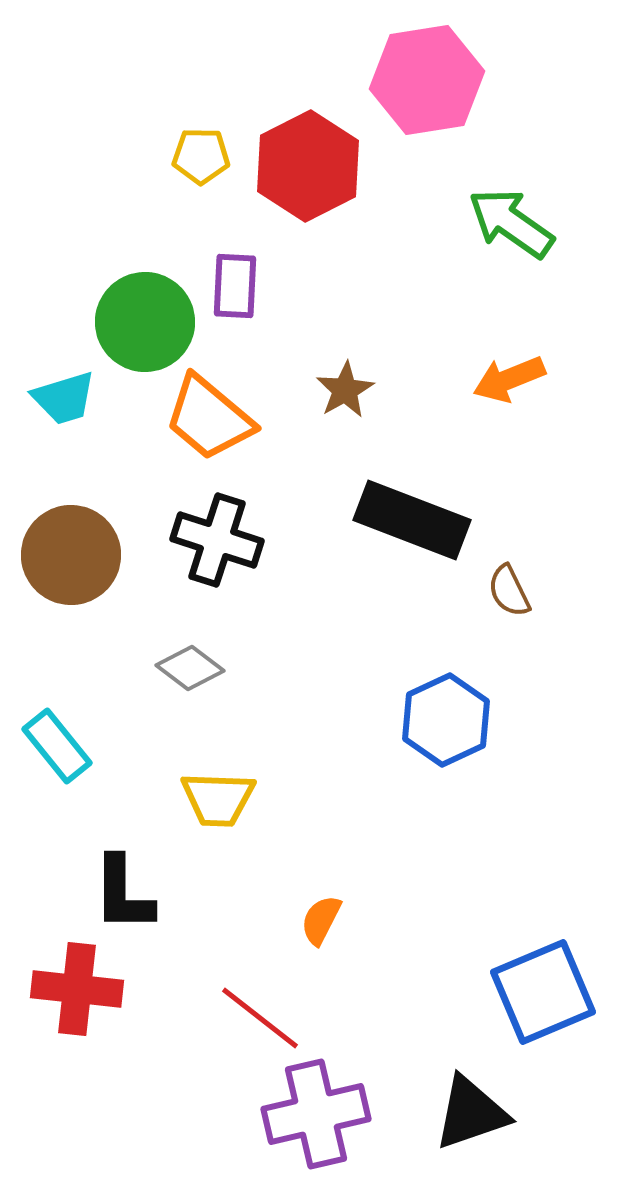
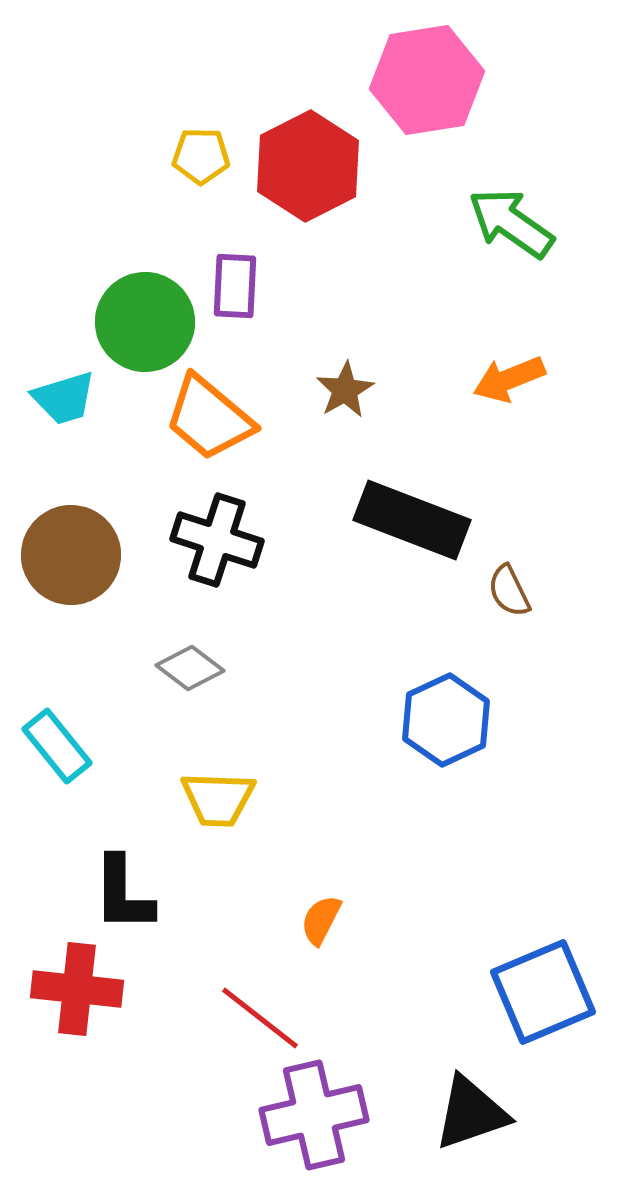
purple cross: moved 2 px left, 1 px down
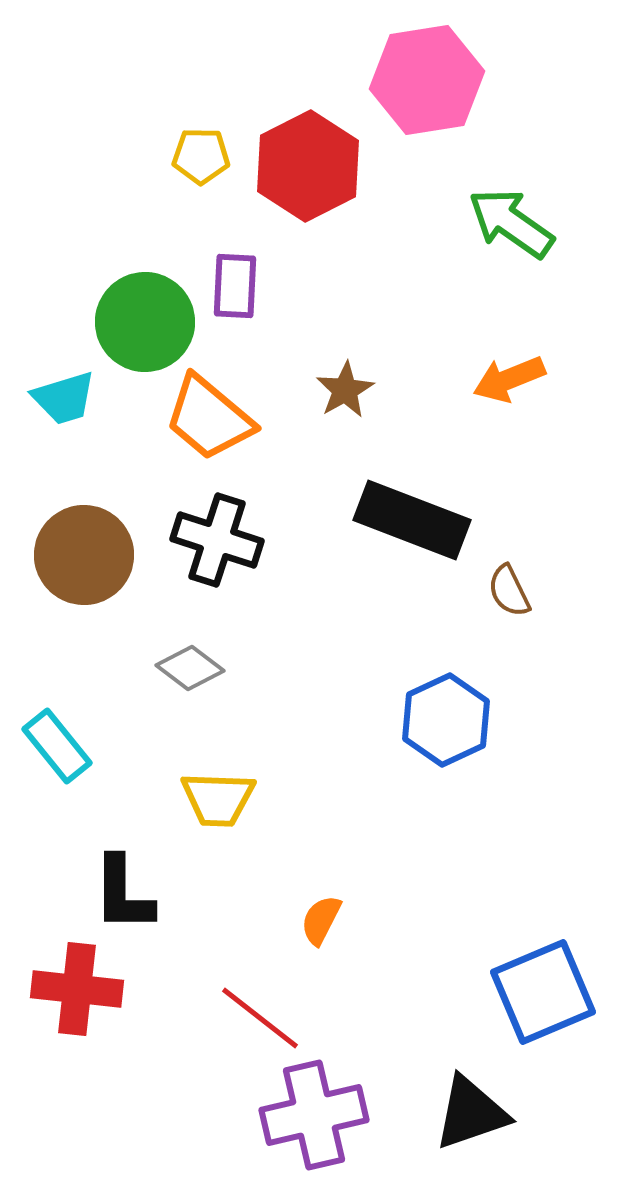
brown circle: moved 13 px right
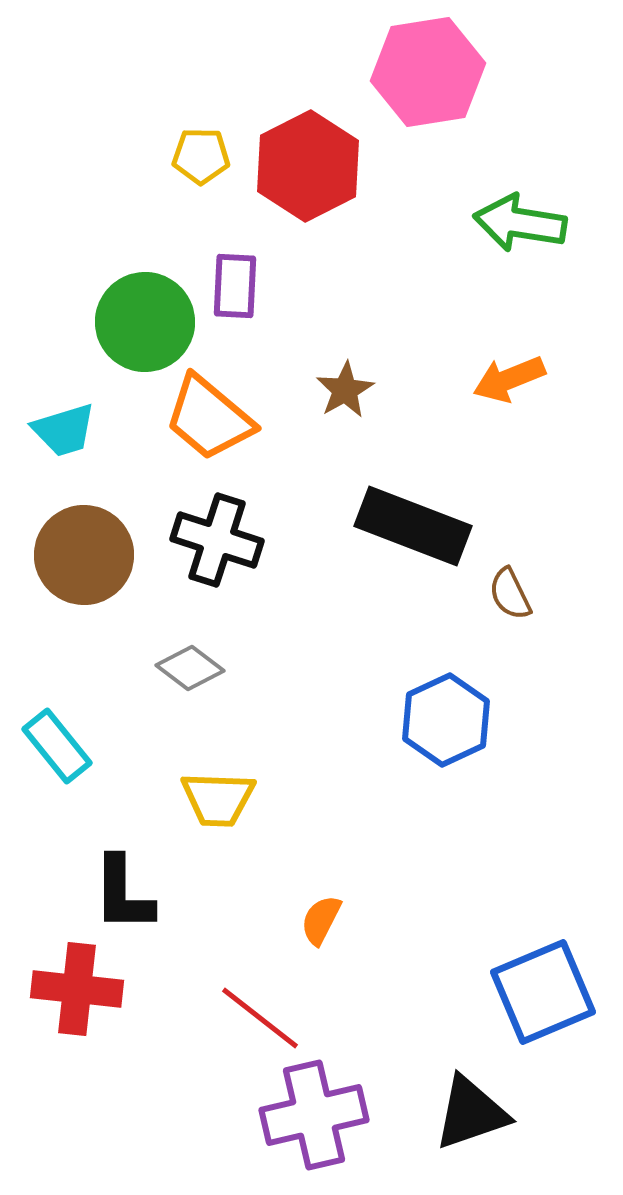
pink hexagon: moved 1 px right, 8 px up
green arrow: moved 9 px right; rotated 26 degrees counterclockwise
cyan trapezoid: moved 32 px down
black rectangle: moved 1 px right, 6 px down
brown semicircle: moved 1 px right, 3 px down
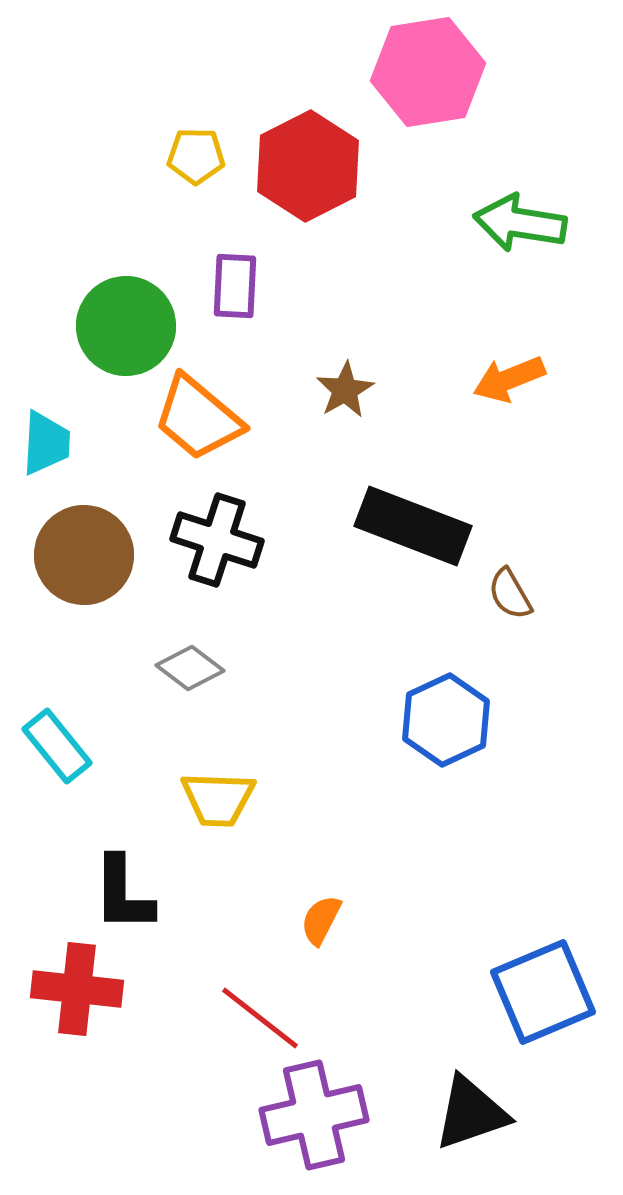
yellow pentagon: moved 5 px left
green circle: moved 19 px left, 4 px down
orange trapezoid: moved 11 px left
cyan trapezoid: moved 18 px left, 13 px down; rotated 70 degrees counterclockwise
brown semicircle: rotated 4 degrees counterclockwise
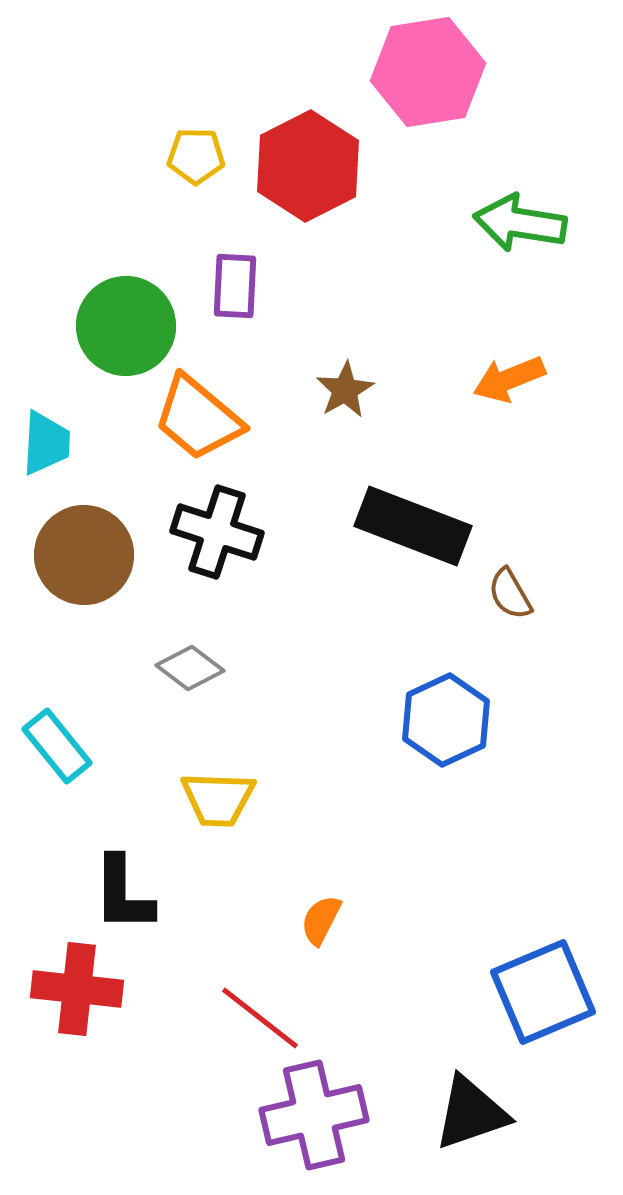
black cross: moved 8 px up
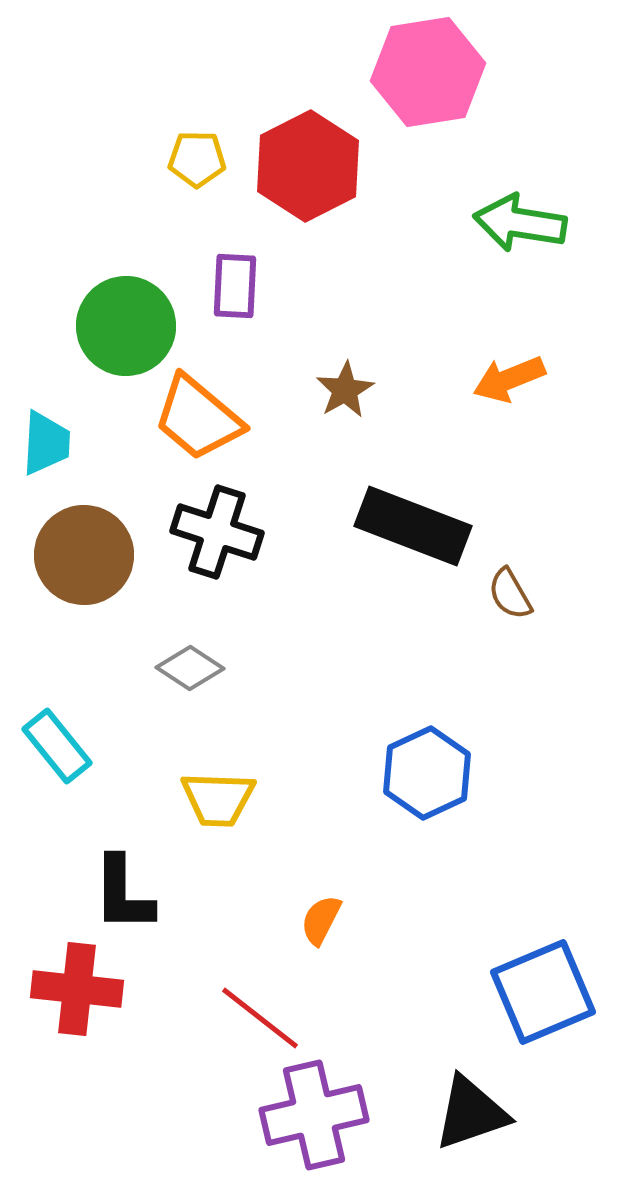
yellow pentagon: moved 1 px right, 3 px down
gray diamond: rotated 4 degrees counterclockwise
blue hexagon: moved 19 px left, 53 px down
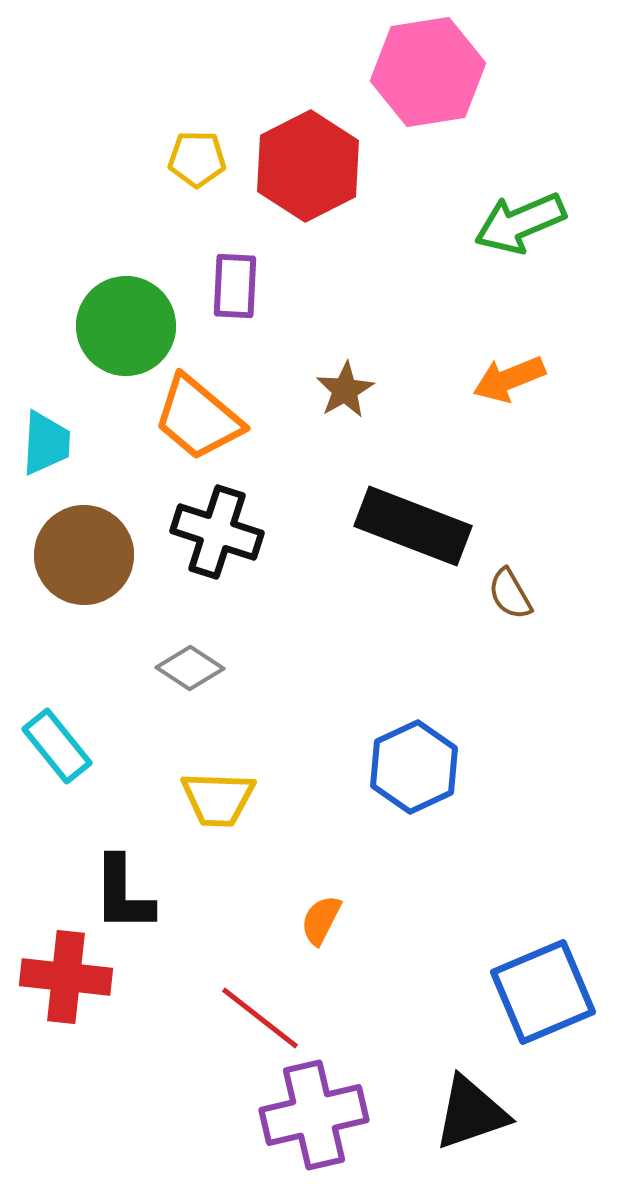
green arrow: rotated 32 degrees counterclockwise
blue hexagon: moved 13 px left, 6 px up
red cross: moved 11 px left, 12 px up
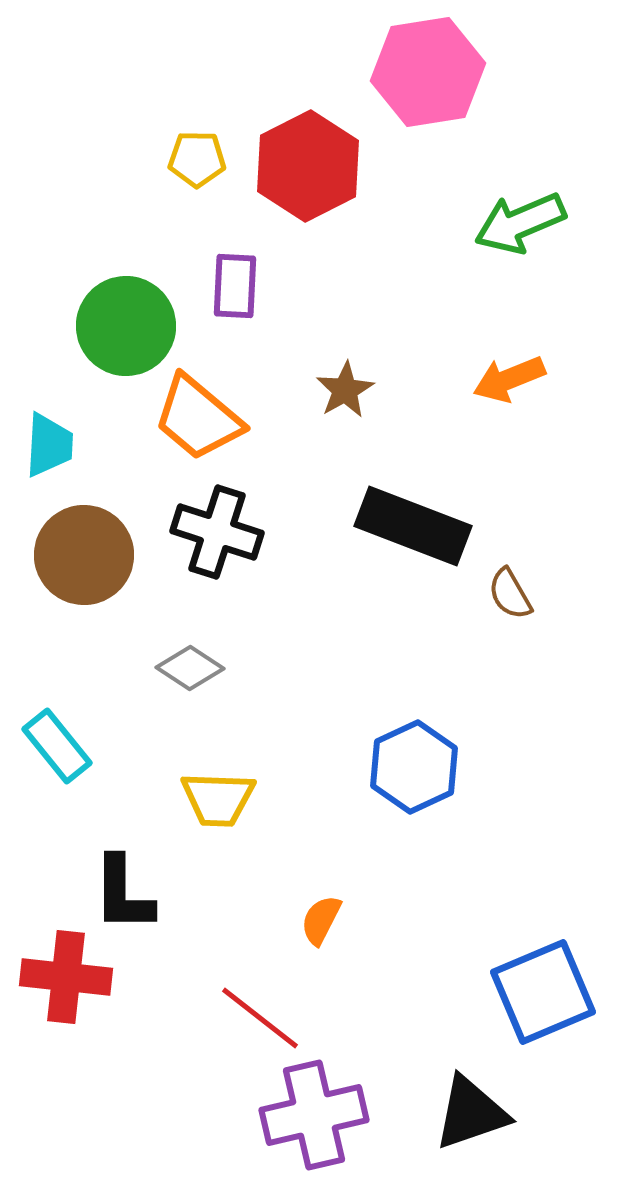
cyan trapezoid: moved 3 px right, 2 px down
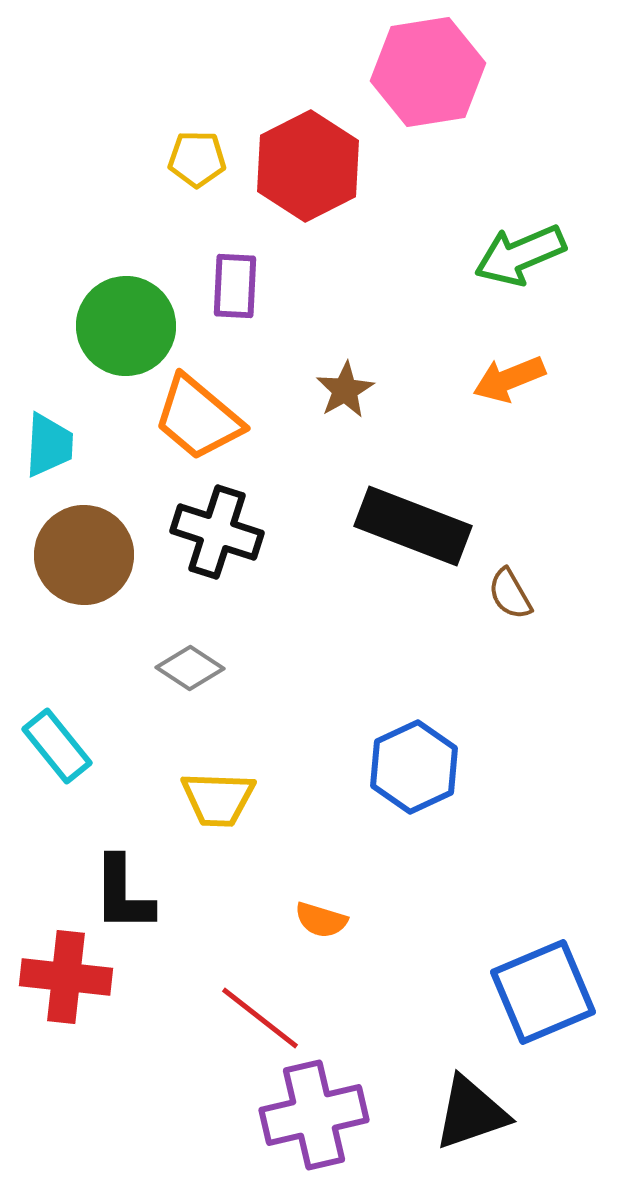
green arrow: moved 32 px down
orange semicircle: rotated 100 degrees counterclockwise
